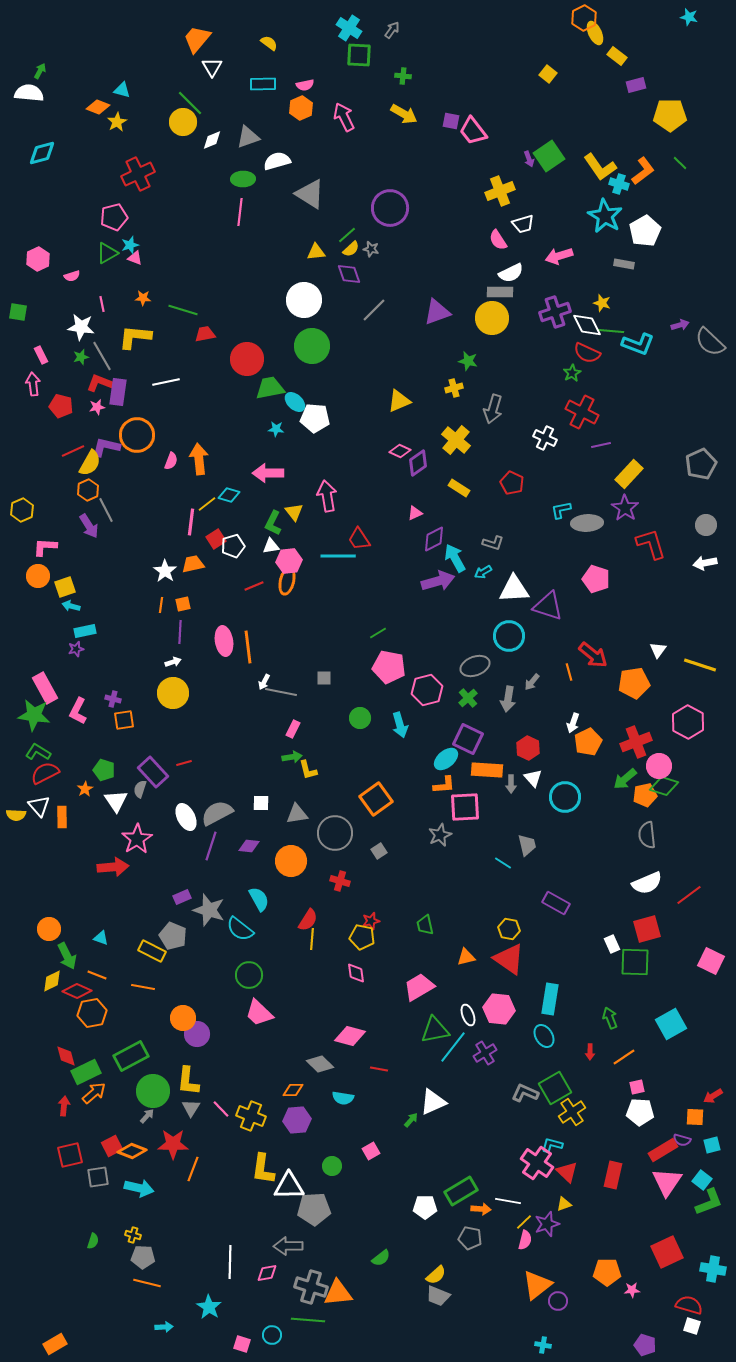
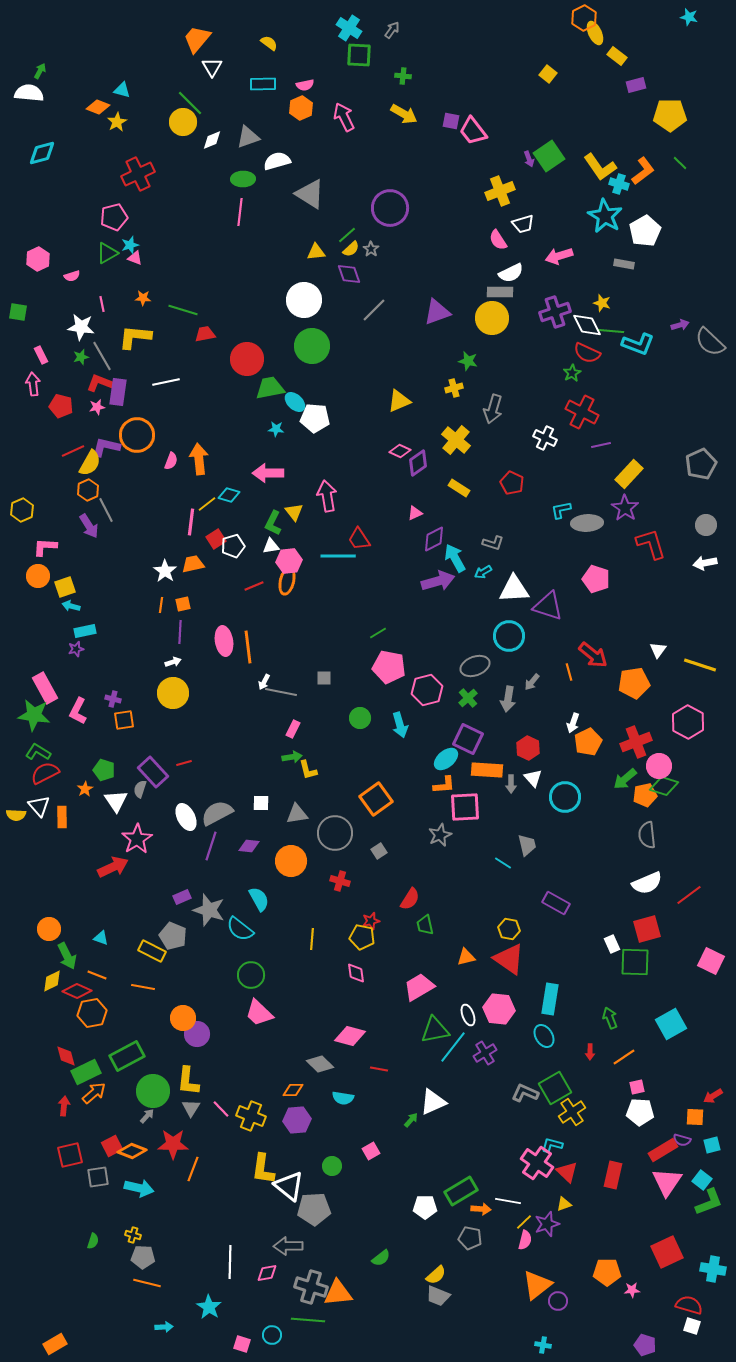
gray star at (371, 249): rotated 21 degrees clockwise
red arrow at (113, 867): rotated 20 degrees counterclockwise
red semicircle at (308, 920): moved 102 px right, 21 px up
green circle at (249, 975): moved 2 px right
green rectangle at (131, 1056): moved 4 px left
white triangle at (289, 1186): rotated 40 degrees clockwise
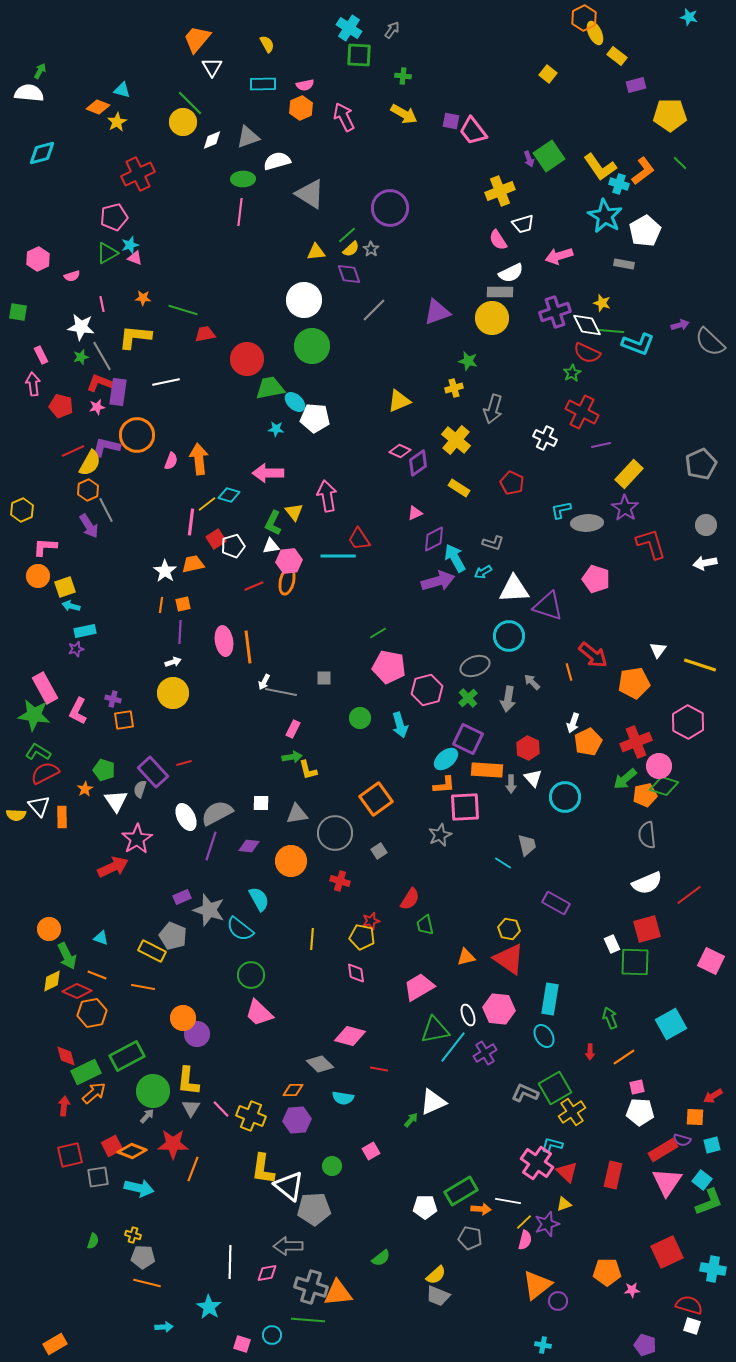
yellow semicircle at (269, 43): moved 2 px left, 1 px down; rotated 24 degrees clockwise
gray arrow at (532, 682): rotated 96 degrees clockwise
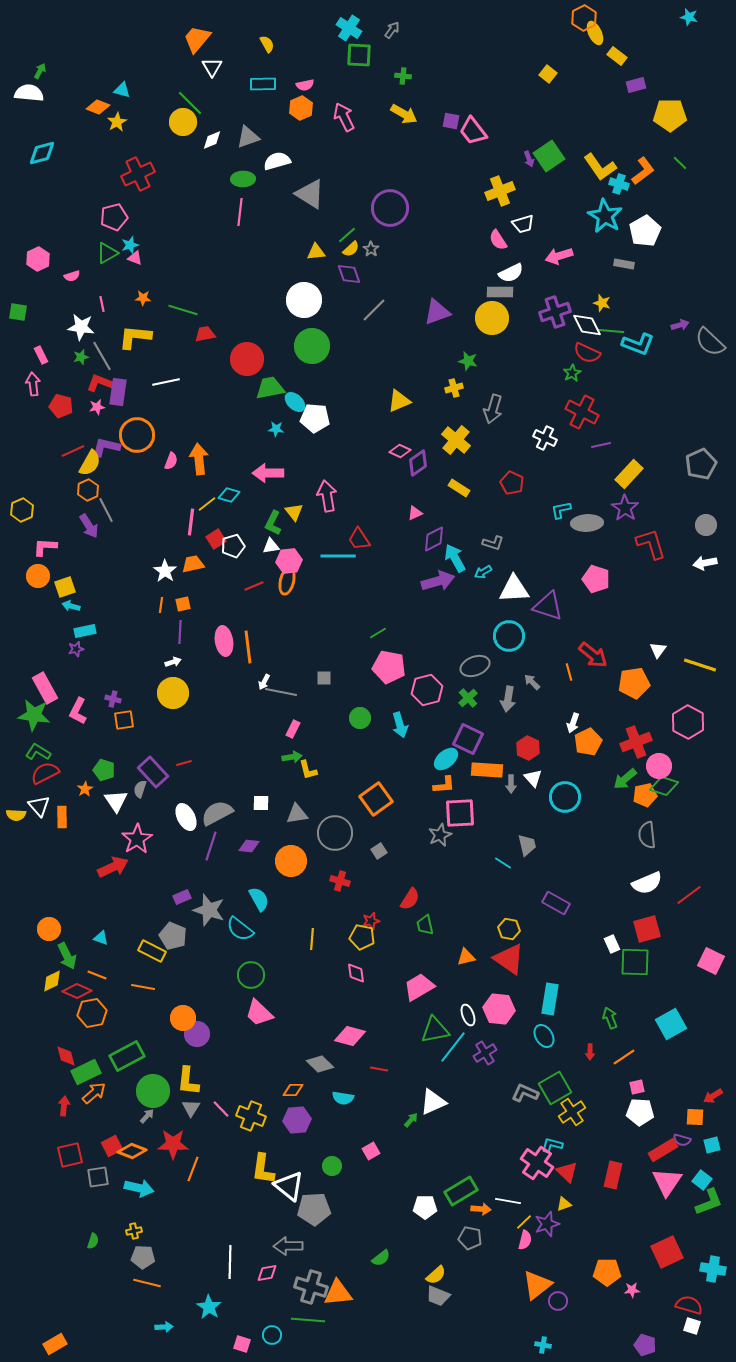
pink square at (465, 807): moved 5 px left, 6 px down
yellow cross at (133, 1235): moved 1 px right, 4 px up; rotated 28 degrees counterclockwise
